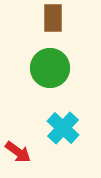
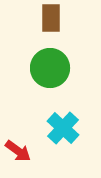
brown rectangle: moved 2 px left
red arrow: moved 1 px up
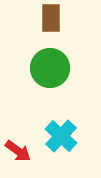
cyan cross: moved 2 px left, 8 px down
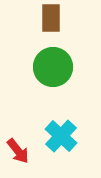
green circle: moved 3 px right, 1 px up
red arrow: rotated 16 degrees clockwise
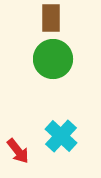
green circle: moved 8 px up
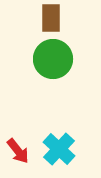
cyan cross: moved 2 px left, 13 px down
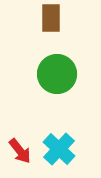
green circle: moved 4 px right, 15 px down
red arrow: moved 2 px right
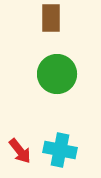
cyan cross: moved 1 px right, 1 px down; rotated 32 degrees counterclockwise
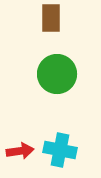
red arrow: rotated 60 degrees counterclockwise
